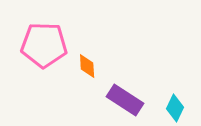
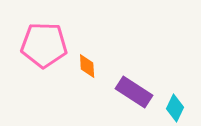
purple rectangle: moved 9 px right, 8 px up
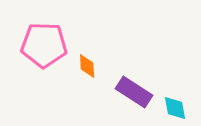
cyan diamond: rotated 36 degrees counterclockwise
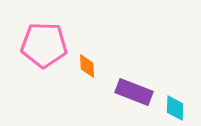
purple rectangle: rotated 12 degrees counterclockwise
cyan diamond: rotated 12 degrees clockwise
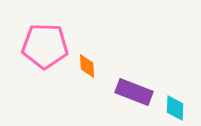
pink pentagon: moved 1 px right, 1 px down
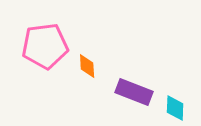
pink pentagon: rotated 9 degrees counterclockwise
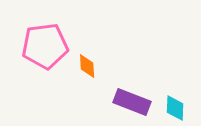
purple rectangle: moved 2 px left, 10 px down
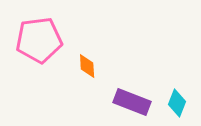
pink pentagon: moved 6 px left, 6 px up
cyan diamond: moved 2 px right, 5 px up; rotated 20 degrees clockwise
